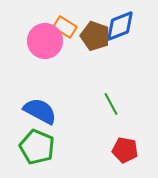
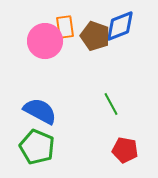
orange rectangle: rotated 50 degrees clockwise
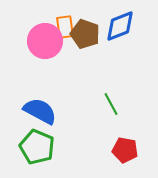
brown pentagon: moved 10 px left, 2 px up
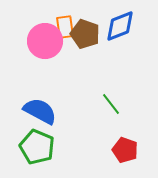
green line: rotated 10 degrees counterclockwise
red pentagon: rotated 10 degrees clockwise
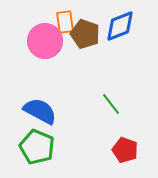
orange rectangle: moved 5 px up
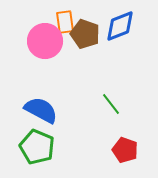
blue semicircle: moved 1 px right, 1 px up
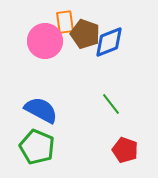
blue diamond: moved 11 px left, 16 px down
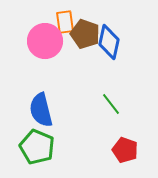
blue diamond: rotated 56 degrees counterclockwise
blue semicircle: rotated 132 degrees counterclockwise
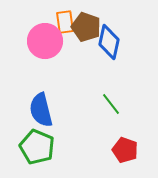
brown pentagon: moved 1 px right, 7 px up
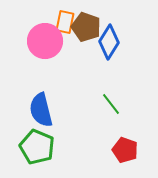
orange rectangle: rotated 20 degrees clockwise
blue diamond: rotated 20 degrees clockwise
